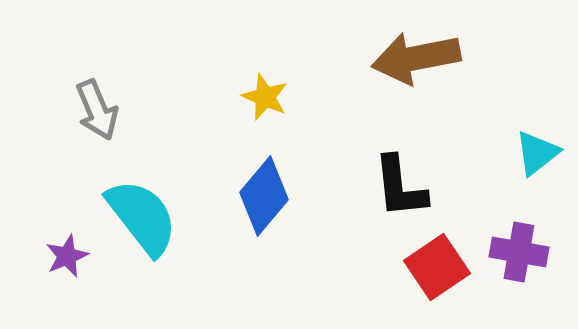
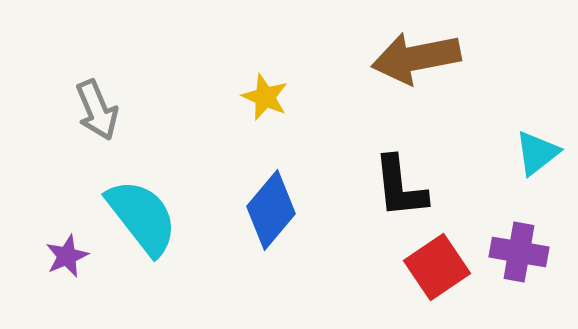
blue diamond: moved 7 px right, 14 px down
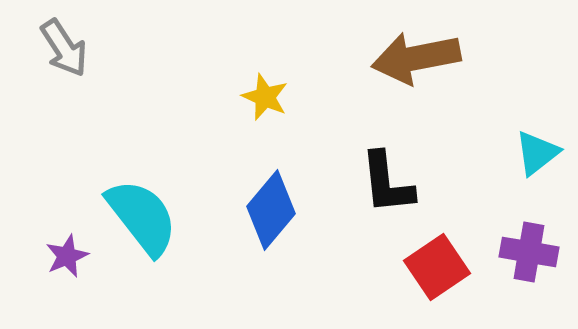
gray arrow: moved 33 px left, 62 px up; rotated 10 degrees counterclockwise
black L-shape: moved 13 px left, 4 px up
purple cross: moved 10 px right
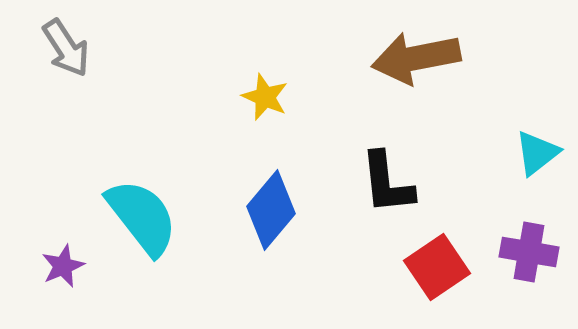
gray arrow: moved 2 px right
purple star: moved 4 px left, 10 px down
